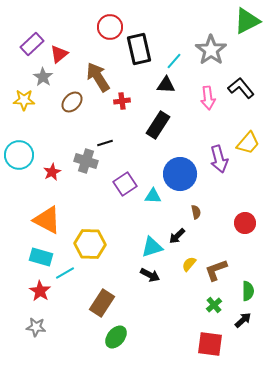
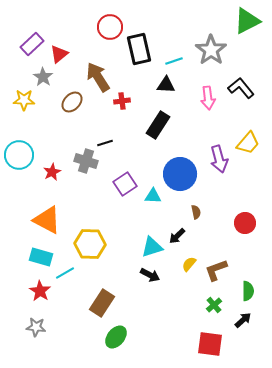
cyan line at (174, 61): rotated 30 degrees clockwise
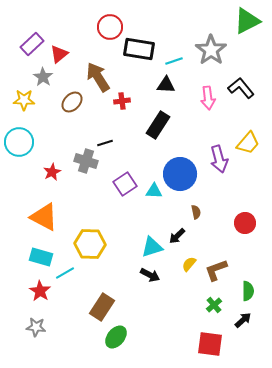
black rectangle at (139, 49): rotated 68 degrees counterclockwise
cyan circle at (19, 155): moved 13 px up
cyan triangle at (153, 196): moved 1 px right, 5 px up
orange triangle at (47, 220): moved 3 px left, 3 px up
brown rectangle at (102, 303): moved 4 px down
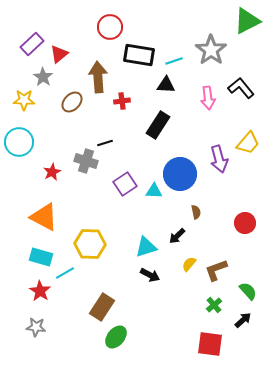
black rectangle at (139, 49): moved 6 px down
brown arrow at (98, 77): rotated 28 degrees clockwise
cyan triangle at (152, 247): moved 6 px left
green semicircle at (248, 291): rotated 42 degrees counterclockwise
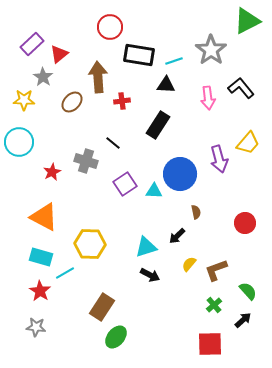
black line at (105, 143): moved 8 px right; rotated 56 degrees clockwise
red square at (210, 344): rotated 8 degrees counterclockwise
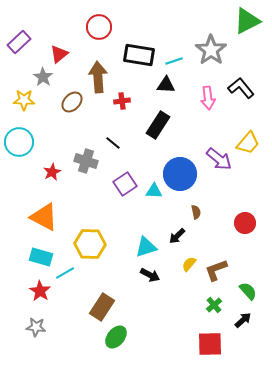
red circle at (110, 27): moved 11 px left
purple rectangle at (32, 44): moved 13 px left, 2 px up
purple arrow at (219, 159): rotated 36 degrees counterclockwise
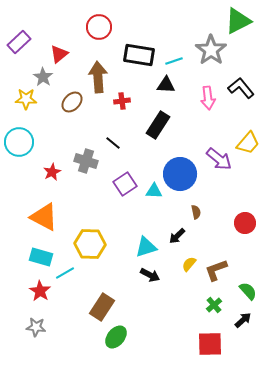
green triangle at (247, 21): moved 9 px left
yellow star at (24, 100): moved 2 px right, 1 px up
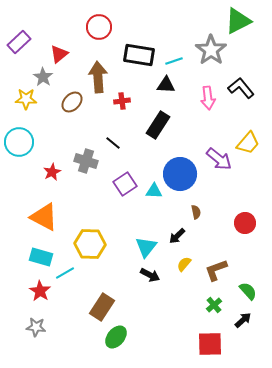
cyan triangle at (146, 247): rotated 35 degrees counterclockwise
yellow semicircle at (189, 264): moved 5 px left
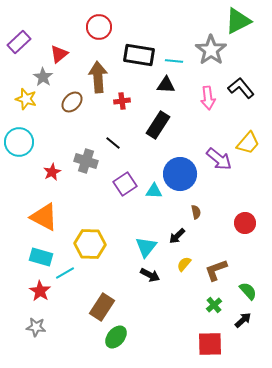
cyan line at (174, 61): rotated 24 degrees clockwise
yellow star at (26, 99): rotated 15 degrees clockwise
